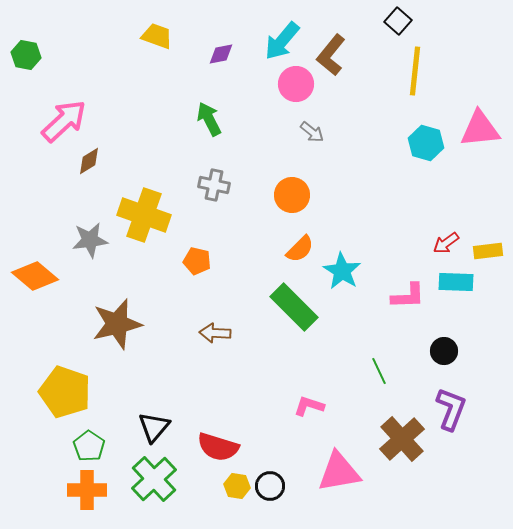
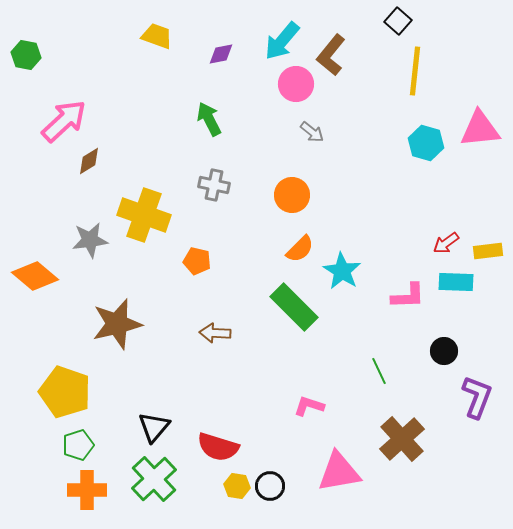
purple L-shape at (451, 409): moved 26 px right, 12 px up
green pentagon at (89, 446): moved 11 px left, 1 px up; rotated 20 degrees clockwise
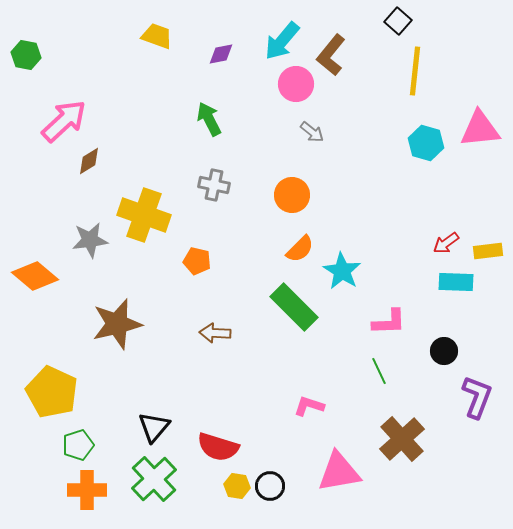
pink L-shape at (408, 296): moved 19 px left, 26 px down
yellow pentagon at (65, 392): moved 13 px left; rotated 6 degrees clockwise
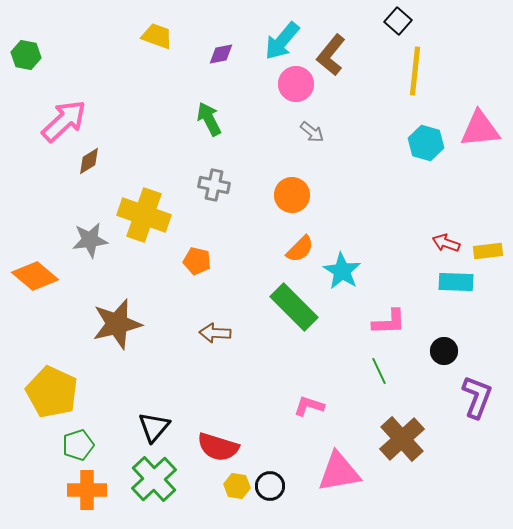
red arrow at (446, 243): rotated 56 degrees clockwise
